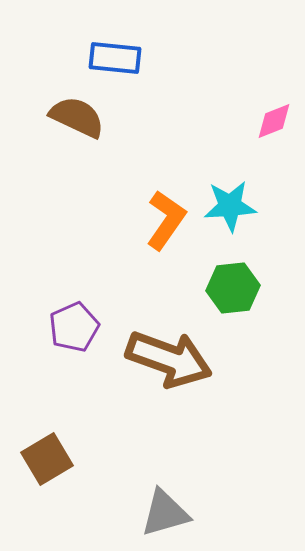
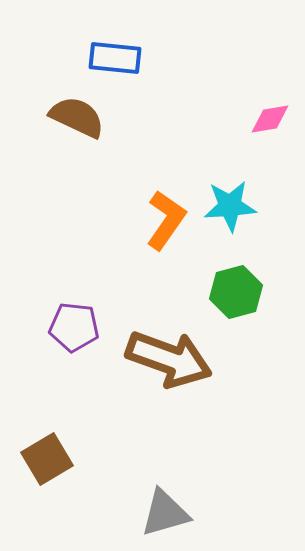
pink diamond: moved 4 px left, 2 px up; rotated 12 degrees clockwise
green hexagon: moved 3 px right, 4 px down; rotated 9 degrees counterclockwise
purple pentagon: rotated 30 degrees clockwise
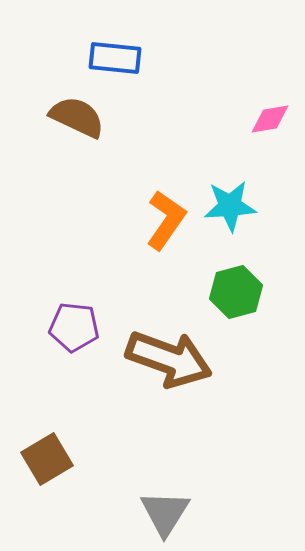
gray triangle: rotated 42 degrees counterclockwise
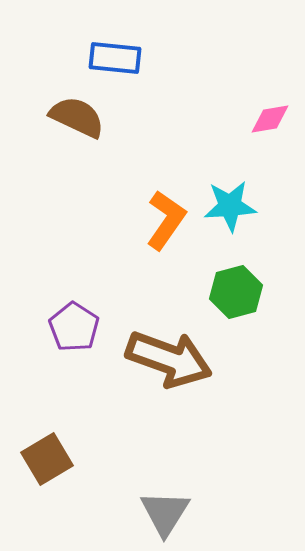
purple pentagon: rotated 27 degrees clockwise
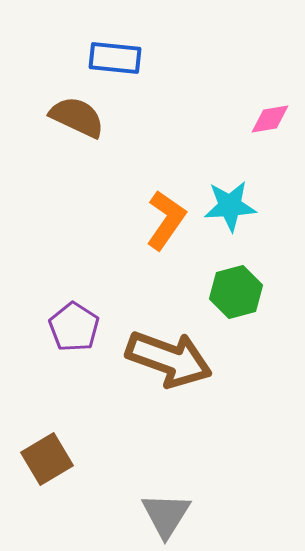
gray triangle: moved 1 px right, 2 px down
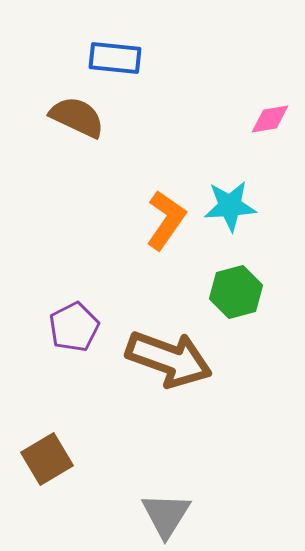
purple pentagon: rotated 12 degrees clockwise
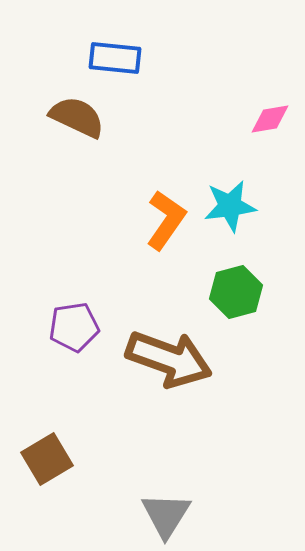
cyan star: rotated 4 degrees counterclockwise
purple pentagon: rotated 18 degrees clockwise
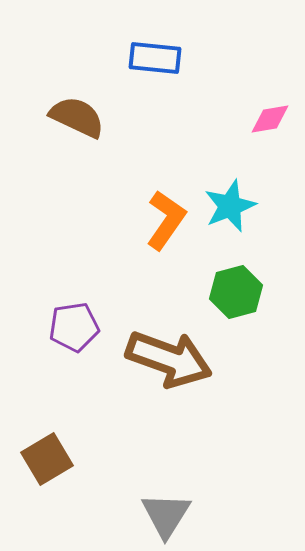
blue rectangle: moved 40 px right
cyan star: rotated 14 degrees counterclockwise
